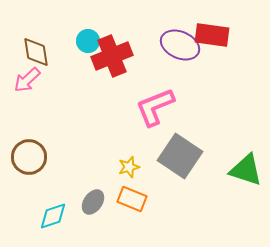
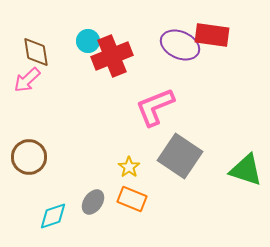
yellow star: rotated 20 degrees counterclockwise
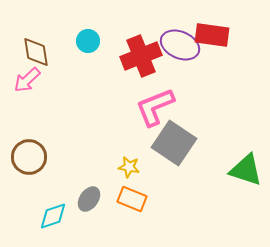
red cross: moved 29 px right
gray square: moved 6 px left, 13 px up
yellow star: rotated 25 degrees counterclockwise
gray ellipse: moved 4 px left, 3 px up
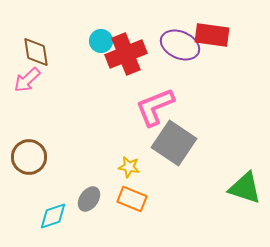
cyan circle: moved 13 px right
red cross: moved 15 px left, 2 px up
green triangle: moved 1 px left, 18 px down
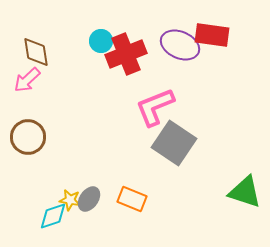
brown circle: moved 1 px left, 20 px up
yellow star: moved 59 px left, 33 px down
green triangle: moved 4 px down
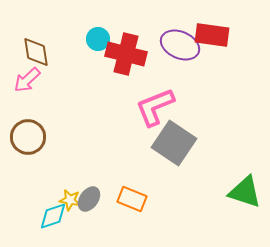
cyan circle: moved 3 px left, 2 px up
red cross: rotated 36 degrees clockwise
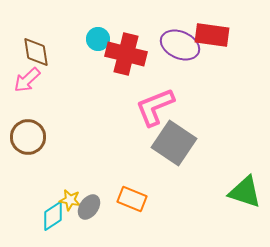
gray ellipse: moved 8 px down
cyan diamond: rotated 16 degrees counterclockwise
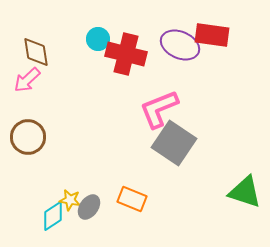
pink L-shape: moved 4 px right, 2 px down
